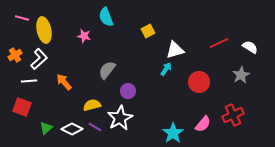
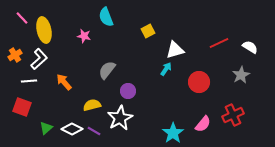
pink line: rotated 32 degrees clockwise
purple line: moved 1 px left, 4 px down
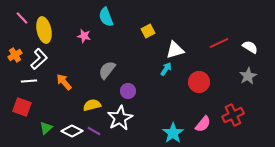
gray star: moved 7 px right, 1 px down
white diamond: moved 2 px down
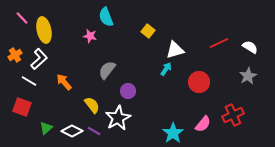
yellow square: rotated 24 degrees counterclockwise
pink star: moved 6 px right
white line: rotated 35 degrees clockwise
yellow semicircle: rotated 66 degrees clockwise
white star: moved 2 px left
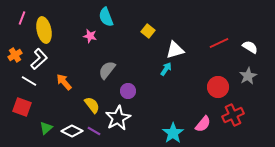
pink line: rotated 64 degrees clockwise
red circle: moved 19 px right, 5 px down
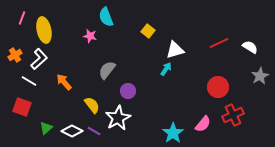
gray star: moved 12 px right
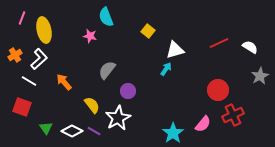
red circle: moved 3 px down
green triangle: rotated 24 degrees counterclockwise
